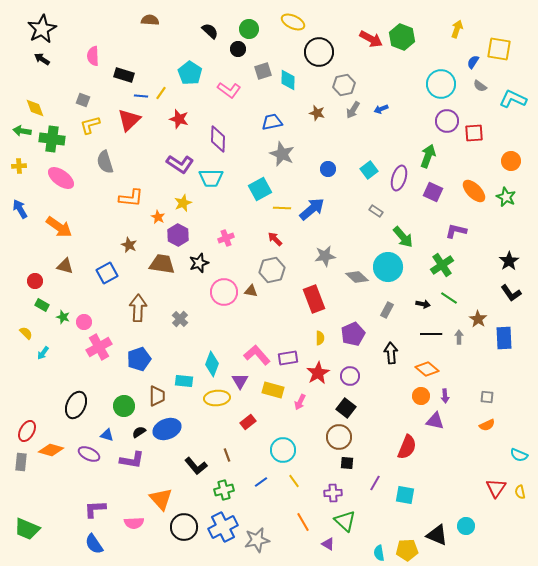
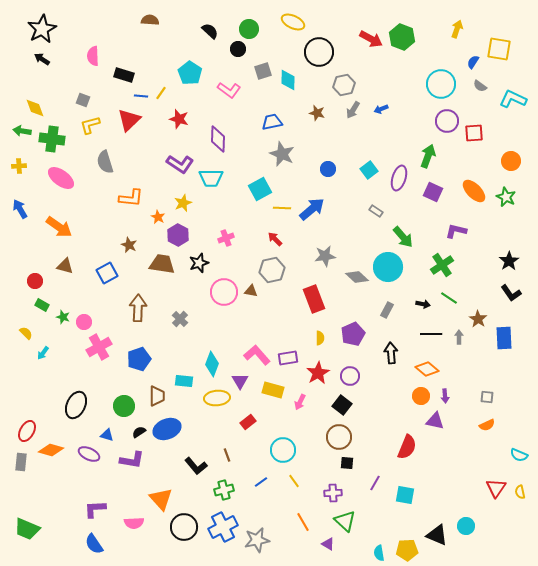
black square at (346, 408): moved 4 px left, 3 px up
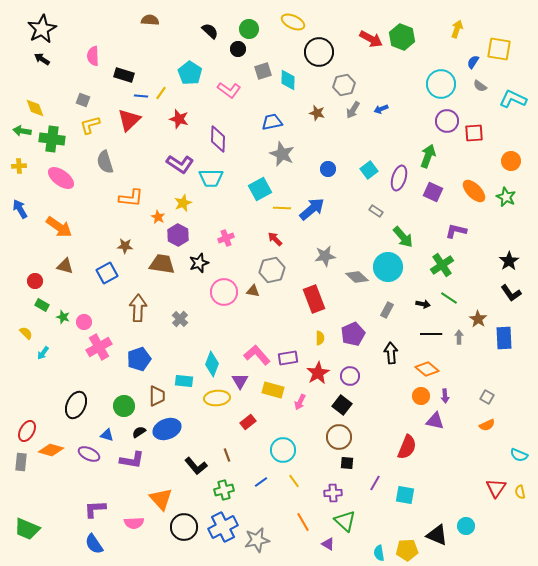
brown star at (129, 245): moved 4 px left, 1 px down; rotated 21 degrees counterclockwise
brown triangle at (251, 291): moved 2 px right
gray square at (487, 397): rotated 24 degrees clockwise
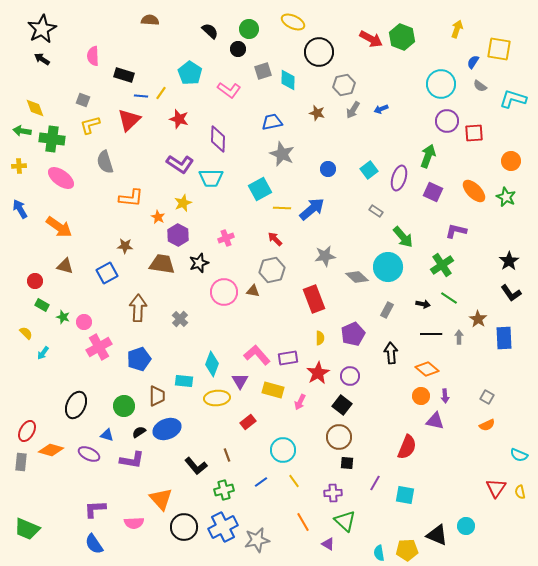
cyan L-shape at (513, 99): rotated 8 degrees counterclockwise
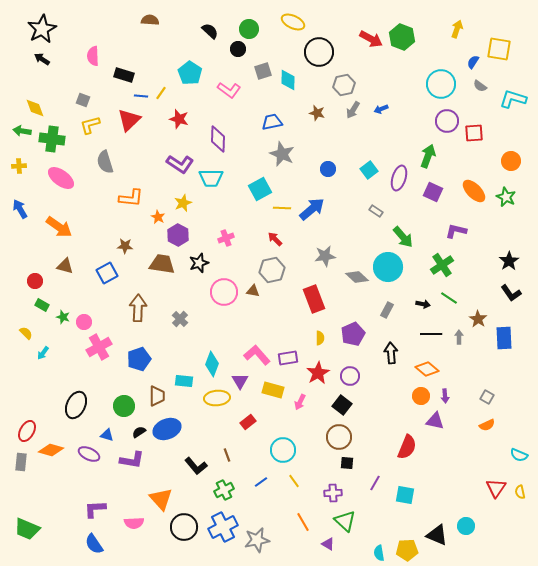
green cross at (224, 490): rotated 12 degrees counterclockwise
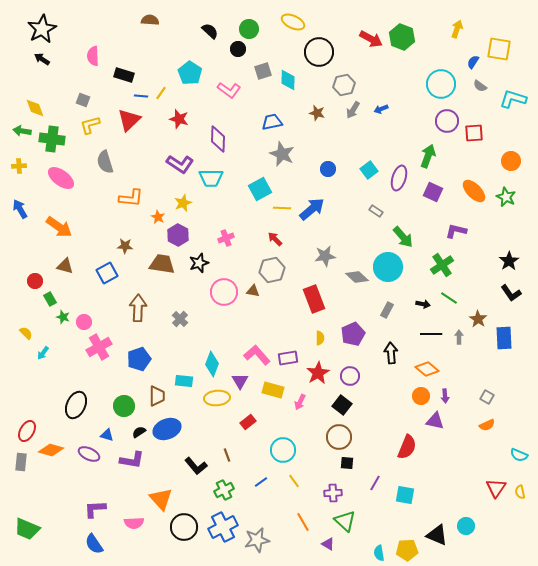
green rectangle at (42, 305): moved 8 px right, 6 px up; rotated 32 degrees clockwise
